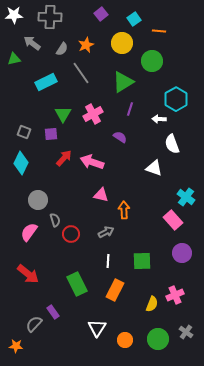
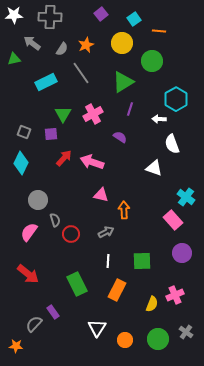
orange rectangle at (115, 290): moved 2 px right
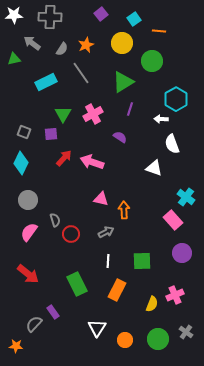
white arrow at (159, 119): moved 2 px right
pink triangle at (101, 195): moved 4 px down
gray circle at (38, 200): moved 10 px left
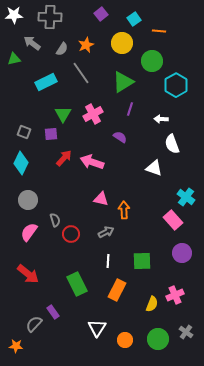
cyan hexagon at (176, 99): moved 14 px up
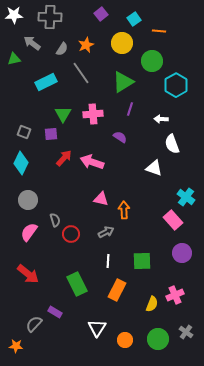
pink cross at (93, 114): rotated 24 degrees clockwise
purple rectangle at (53, 312): moved 2 px right; rotated 24 degrees counterclockwise
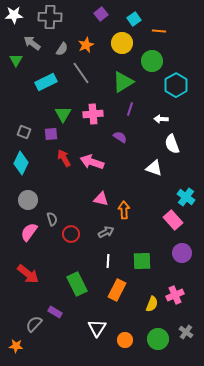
green triangle at (14, 59): moved 2 px right, 1 px down; rotated 48 degrees counterclockwise
red arrow at (64, 158): rotated 72 degrees counterclockwise
gray semicircle at (55, 220): moved 3 px left, 1 px up
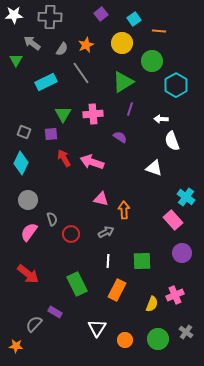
white semicircle at (172, 144): moved 3 px up
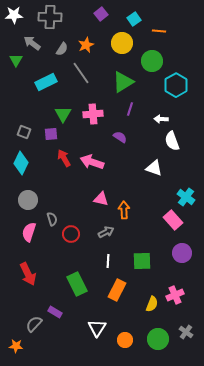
pink semicircle at (29, 232): rotated 18 degrees counterclockwise
red arrow at (28, 274): rotated 25 degrees clockwise
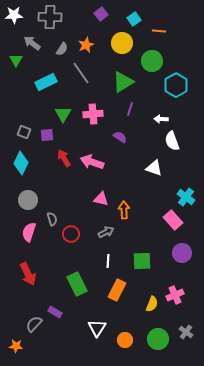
purple square at (51, 134): moved 4 px left, 1 px down
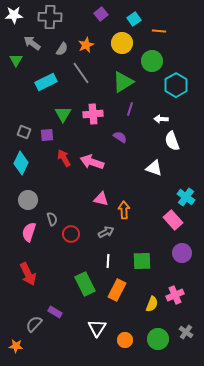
green rectangle at (77, 284): moved 8 px right
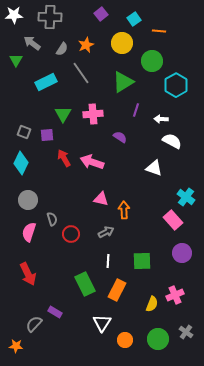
purple line at (130, 109): moved 6 px right, 1 px down
white semicircle at (172, 141): rotated 138 degrees clockwise
white triangle at (97, 328): moved 5 px right, 5 px up
